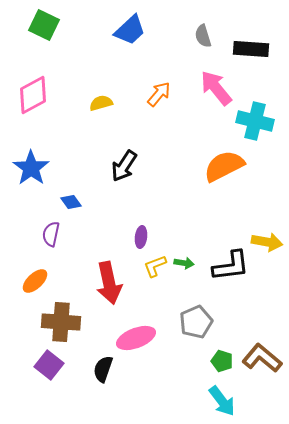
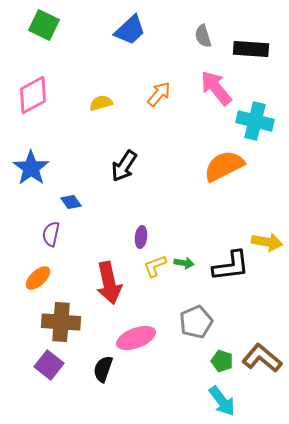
orange ellipse: moved 3 px right, 3 px up
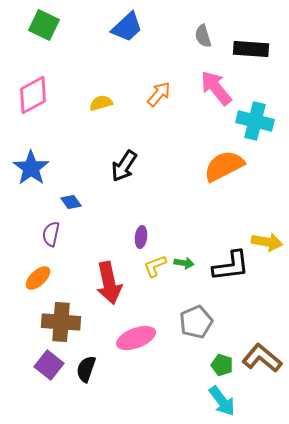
blue trapezoid: moved 3 px left, 3 px up
green pentagon: moved 4 px down
black semicircle: moved 17 px left
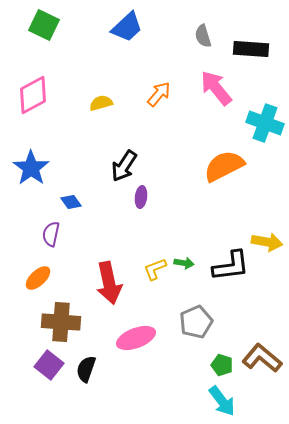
cyan cross: moved 10 px right, 2 px down; rotated 6 degrees clockwise
purple ellipse: moved 40 px up
yellow L-shape: moved 3 px down
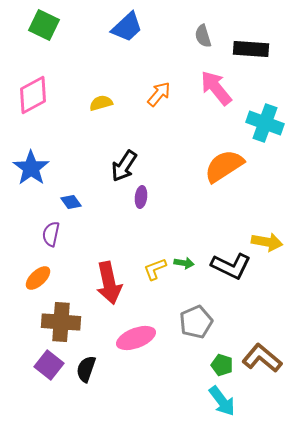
orange semicircle: rotated 6 degrees counterclockwise
black L-shape: rotated 33 degrees clockwise
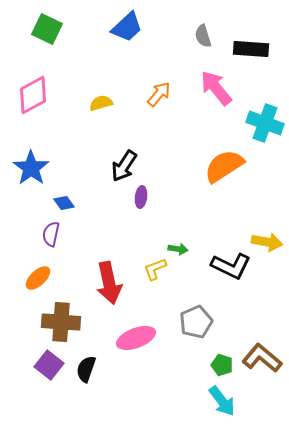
green square: moved 3 px right, 4 px down
blue diamond: moved 7 px left, 1 px down
green arrow: moved 6 px left, 14 px up
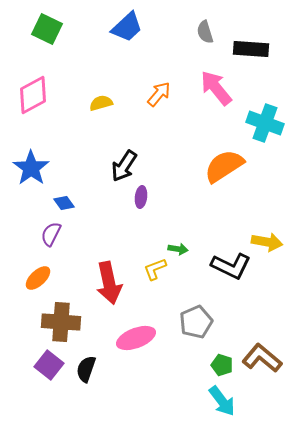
gray semicircle: moved 2 px right, 4 px up
purple semicircle: rotated 15 degrees clockwise
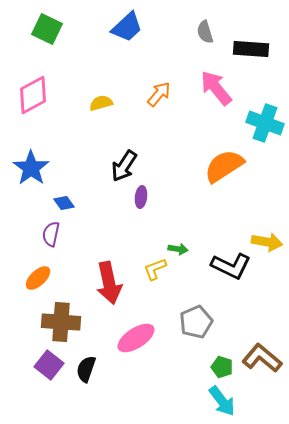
purple semicircle: rotated 15 degrees counterclockwise
pink ellipse: rotated 12 degrees counterclockwise
green pentagon: moved 2 px down
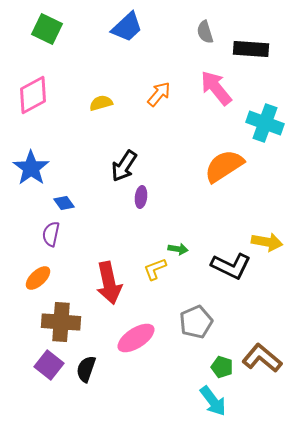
cyan arrow: moved 9 px left
